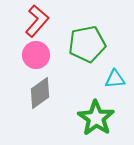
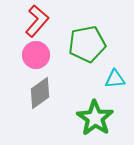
green star: moved 1 px left
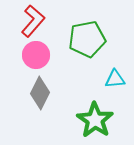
red L-shape: moved 4 px left
green pentagon: moved 5 px up
gray diamond: rotated 28 degrees counterclockwise
green star: moved 2 px down
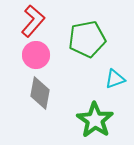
cyan triangle: rotated 15 degrees counterclockwise
gray diamond: rotated 16 degrees counterclockwise
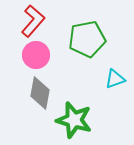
green star: moved 21 px left; rotated 18 degrees counterclockwise
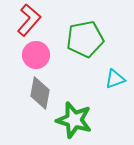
red L-shape: moved 4 px left, 1 px up
green pentagon: moved 2 px left
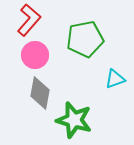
pink circle: moved 1 px left
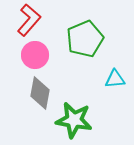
green pentagon: rotated 12 degrees counterclockwise
cyan triangle: rotated 15 degrees clockwise
green star: rotated 6 degrees counterclockwise
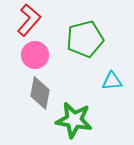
green pentagon: rotated 9 degrees clockwise
cyan triangle: moved 3 px left, 2 px down
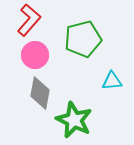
green pentagon: moved 2 px left
green star: rotated 15 degrees clockwise
